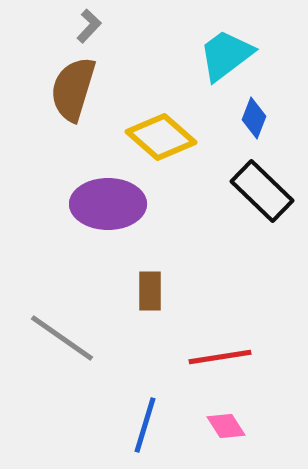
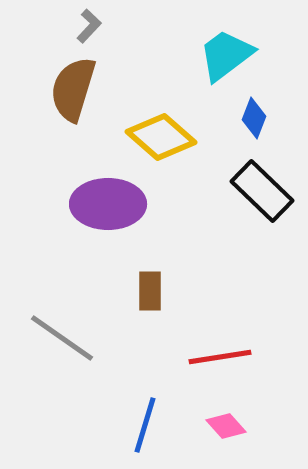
pink diamond: rotated 9 degrees counterclockwise
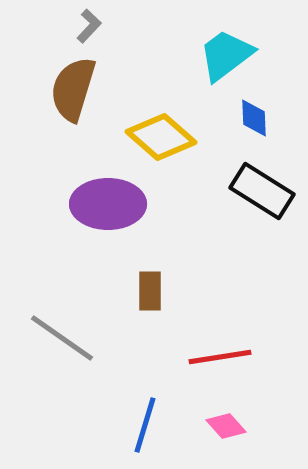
blue diamond: rotated 24 degrees counterclockwise
black rectangle: rotated 12 degrees counterclockwise
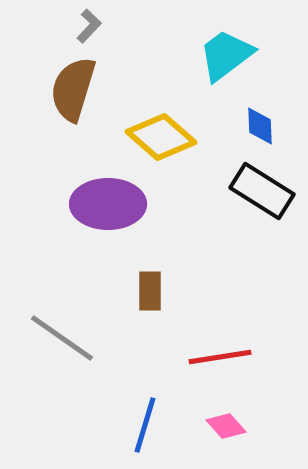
blue diamond: moved 6 px right, 8 px down
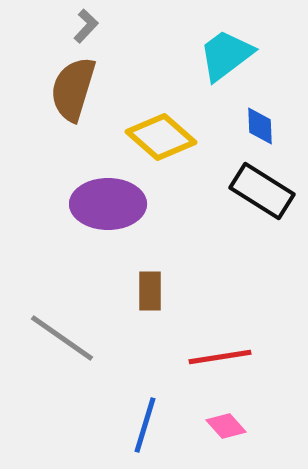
gray L-shape: moved 3 px left
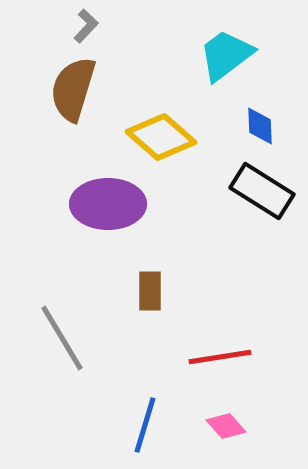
gray line: rotated 24 degrees clockwise
